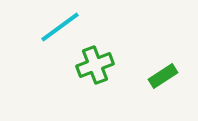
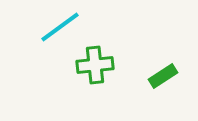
green cross: rotated 15 degrees clockwise
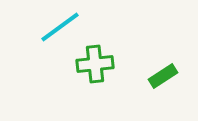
green cross: moved 1 px up
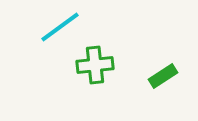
green cross: moved 1 px down
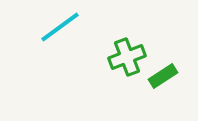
green cross: moved 32 px right, 8 px up; rotated 15 degrees counterclockwise
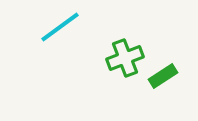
green cross: moved 2 px left, 1 px down
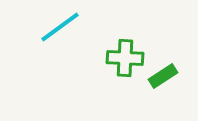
green cross: rotated 24 degrees clockwise
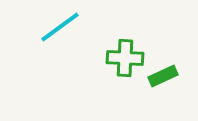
green rectangle: rotated 8 degrees clockwise
